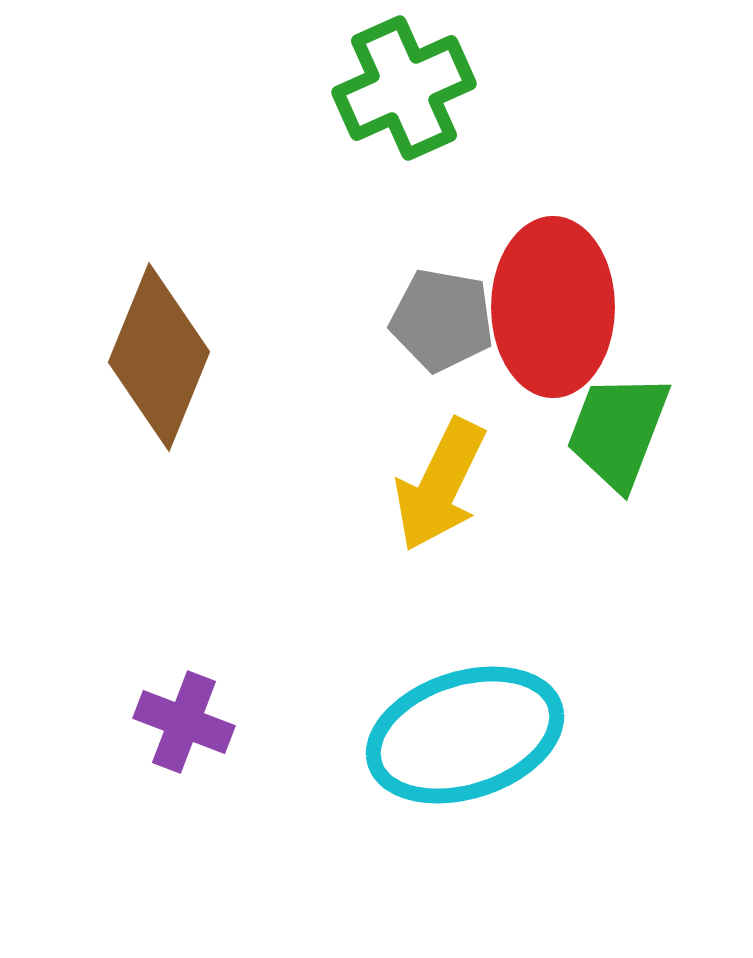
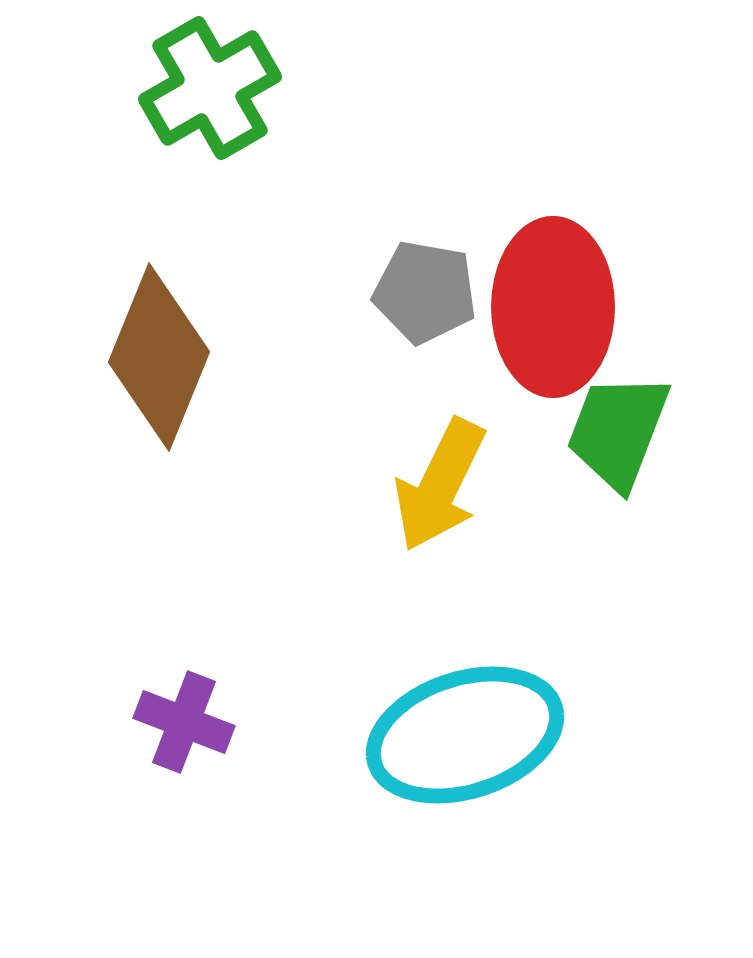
green cross: moved 194 px left; rotated 6 degrees counterclockwise
gray pentagon: moved 17 px left, 28 px up
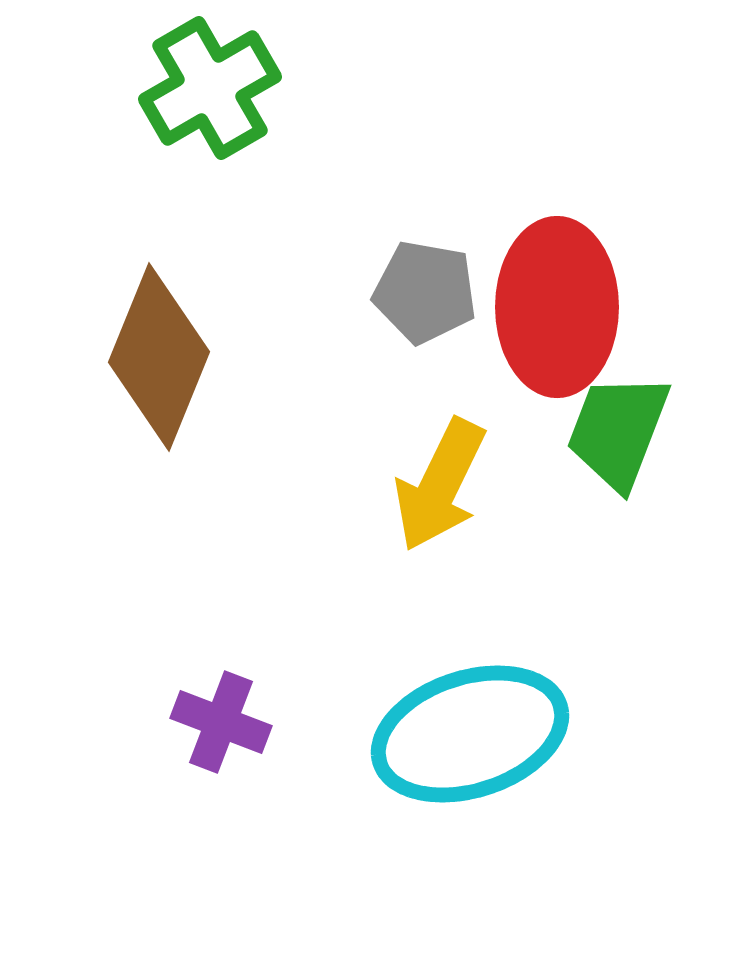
red ellipse: moved 4 px right
purple cross: moved 37 px right
cyan ellipse: moved 5 px right, 1 px up
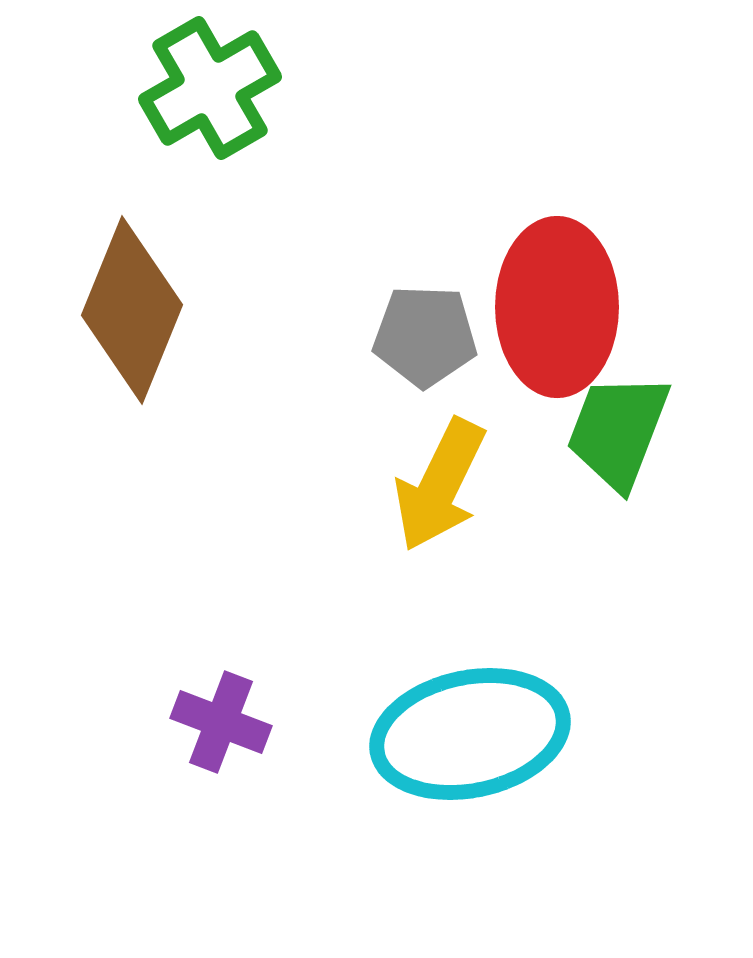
gray pentagon: moved 44 px down; rotated 8 degrees counterclockwise
brown diamond: moved 27 px left, 47 px up
cyan ellipse: rotated 6 degrees clockwise
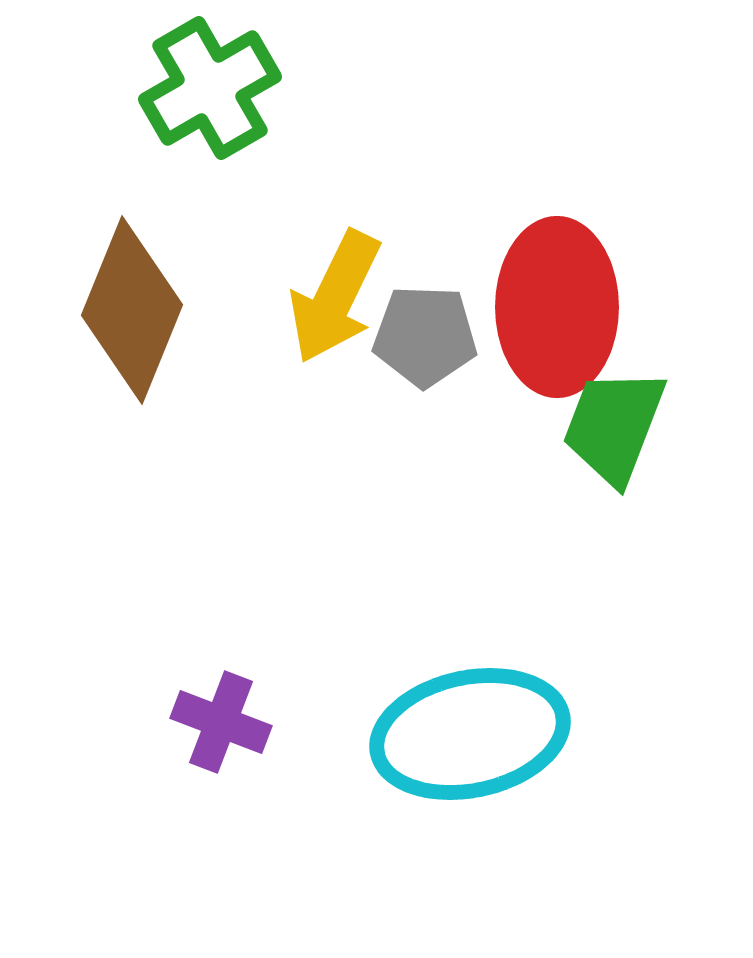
green trapezoid: moved 4 px left, 5 px up
yellow arrow: moved 105 px left, 188 px up
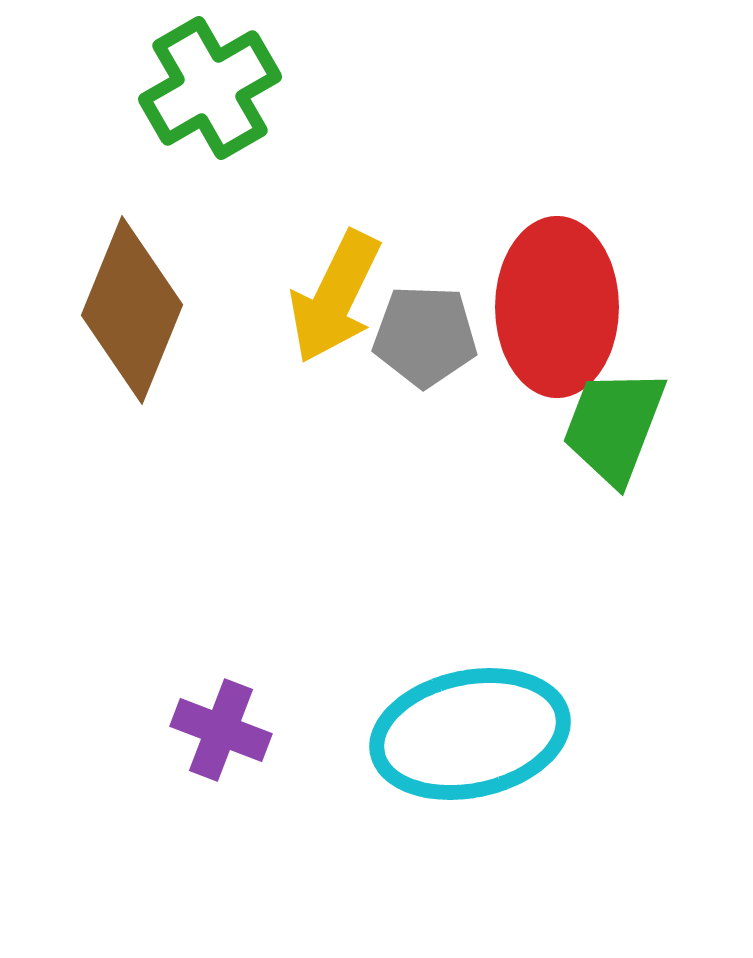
purple cross: moved 8 px down
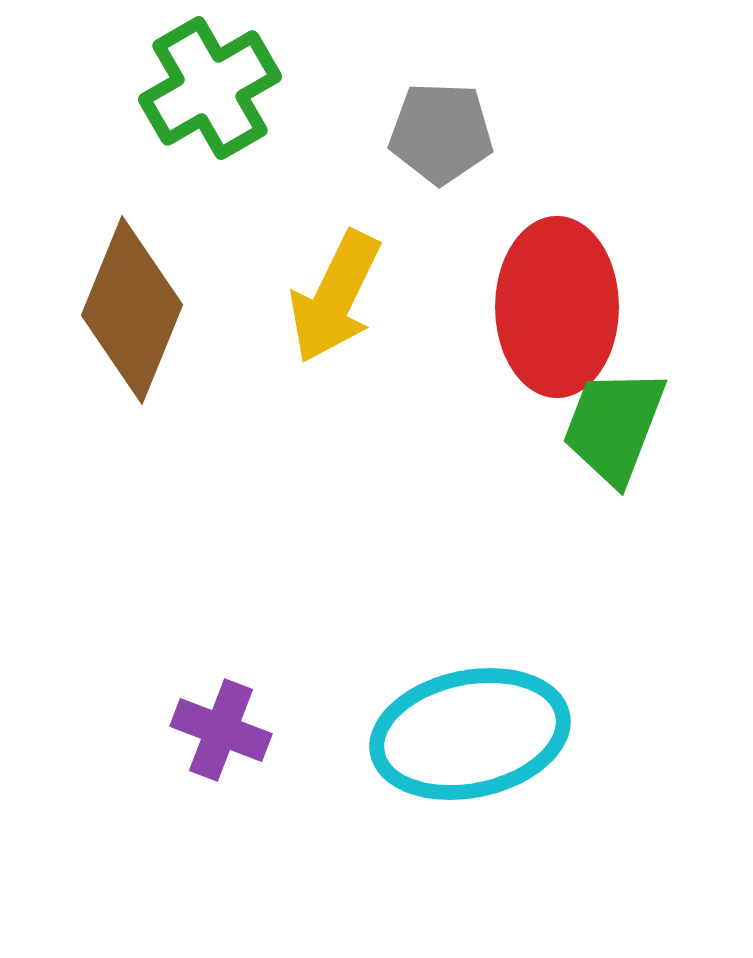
gray pentagon: moved 16 px right, 203 px up
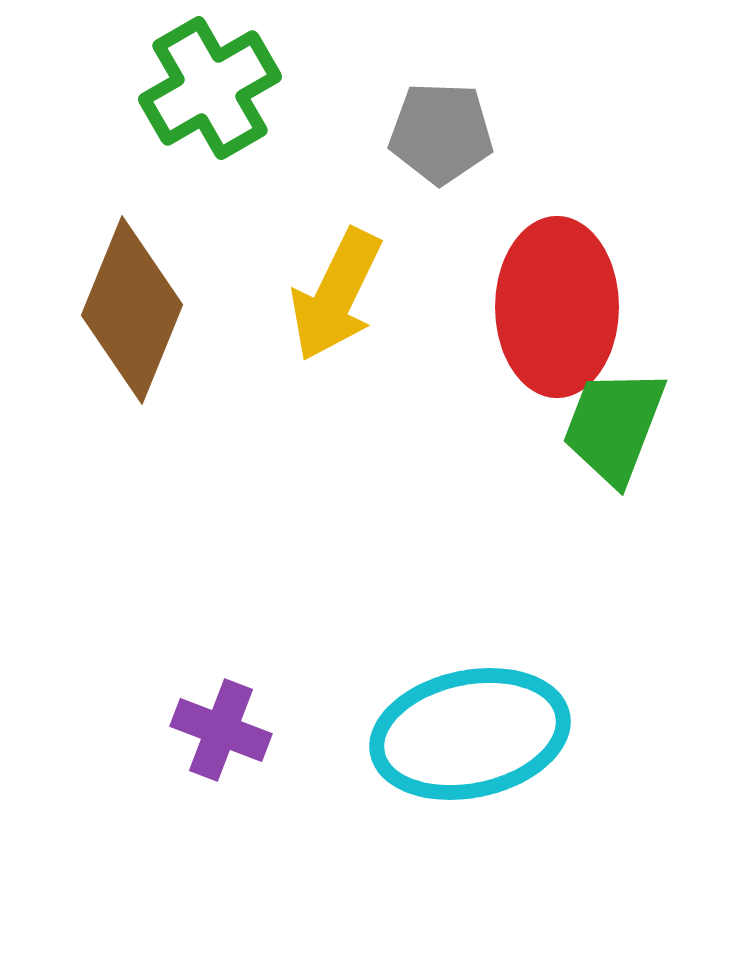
yellow arrow: moved 1 px right, 2 px up
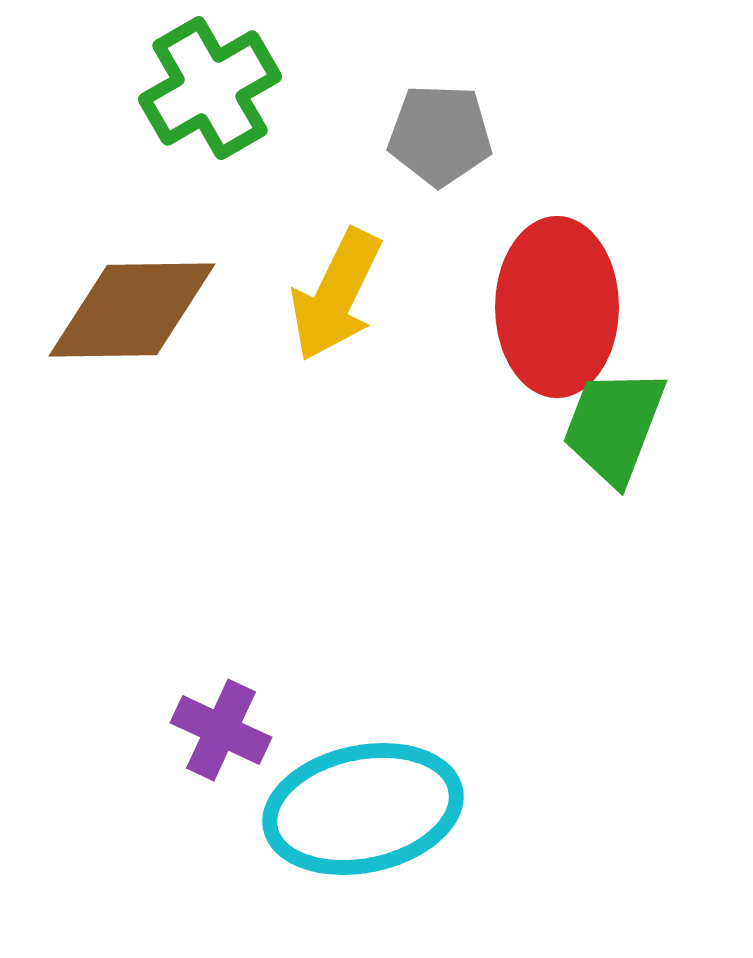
gray pentagon: moved 1 px left, 2 px down
brown diamond: rotated 67 degrees clockwise
purple cross: rotated 4 degrees clockwise
cyan ellipse: moved 107 px left, 75 px down
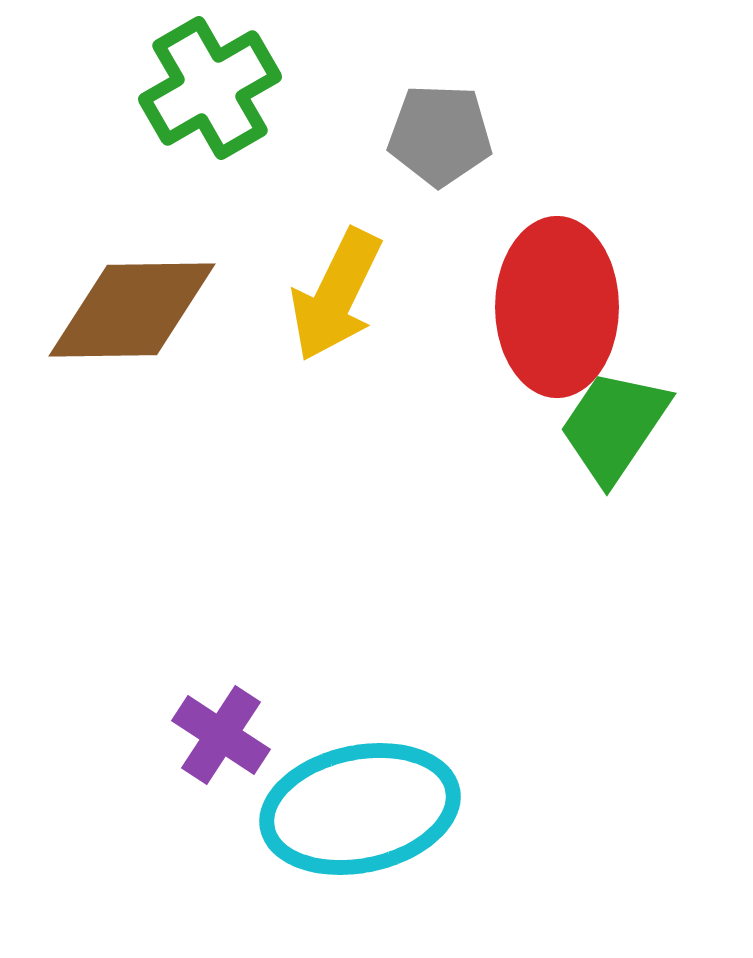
green trapezoid: rotated 13 degrees clockwise
purple cross: moved 5 px down; rotated 8 degrees clockwise
cyan ellipse: moved 3 px left
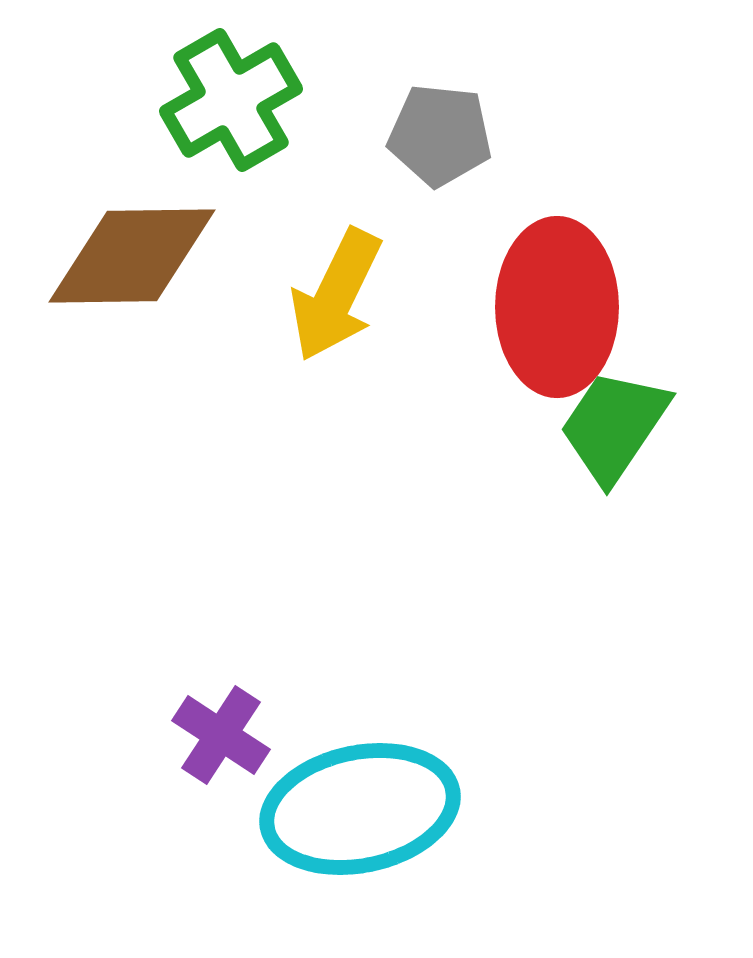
green cross: moved 21 px right, 12 px down
gray pentagon: rotated 4 degrees clockwise
brown diamond: moved 54 px up
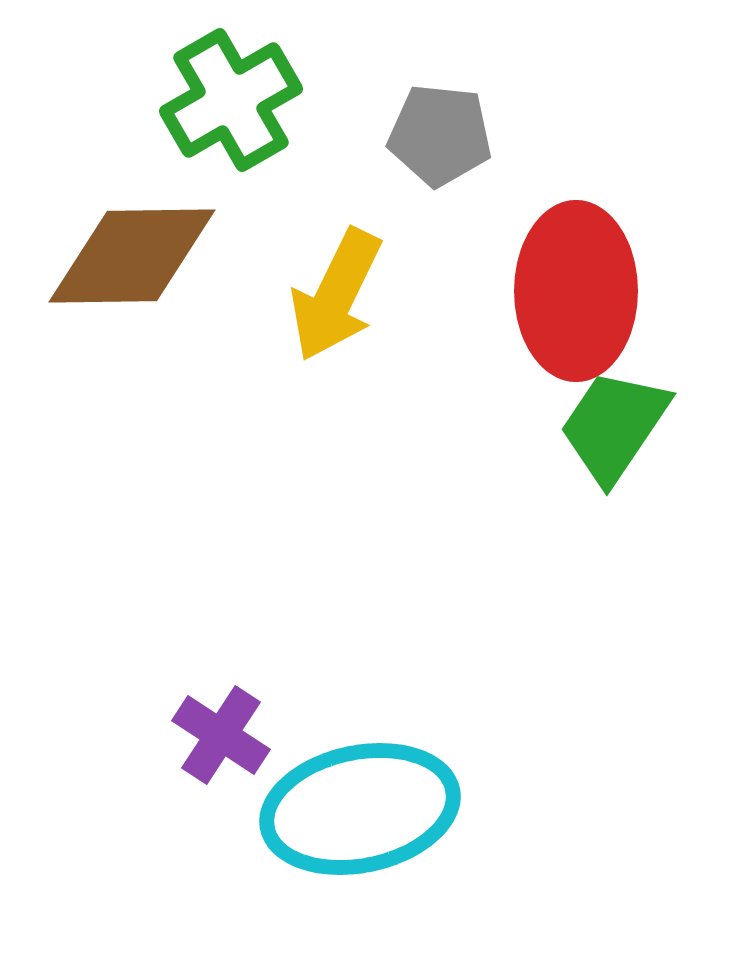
red ellipse: moved 19 px right, 16 px up
